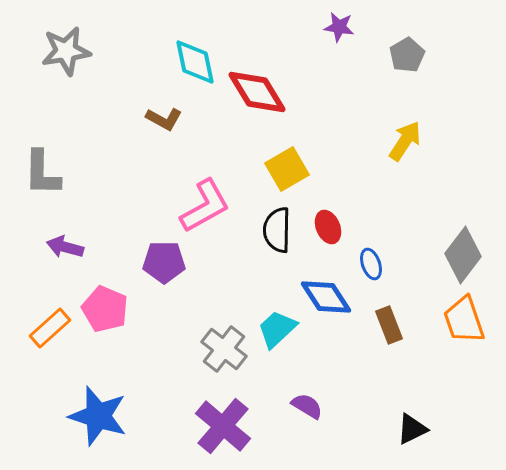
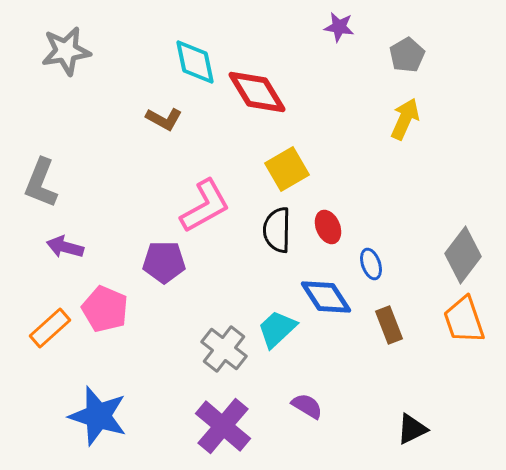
yellow arrow: moved 22 px up; rotated 9 degrees counterclockwise
gray L-shape: moved 1 px left, 10 px down; rotated 21 degrees clockwise
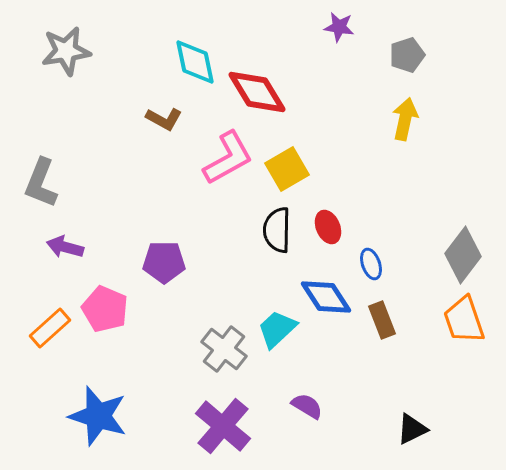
gray pentagon: rotated 12 degrees clockwise
yellow arrow: rotated 12 degrees counterclockwise
pink L-shape: moved 23 px right, 48 px up
brown rectangle: moved 7 px left, 5 px up
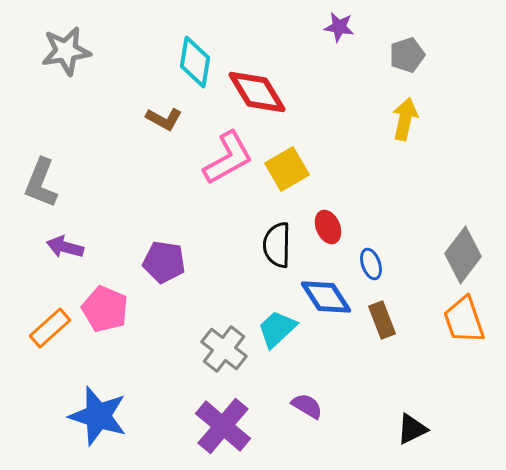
cyan diamond: rotated 21 degrees clockwise
black semicircle: moved 15 px down
purple pentagon: rotated 9 degrees clockwise
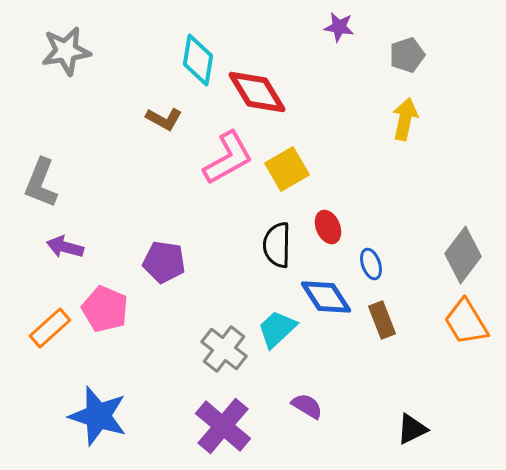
cyan diamond: moved 3 px right, 2 px up
orange trapezoid: moved 2 px right, 2 px down; rotated 12 degrees counterclockwise
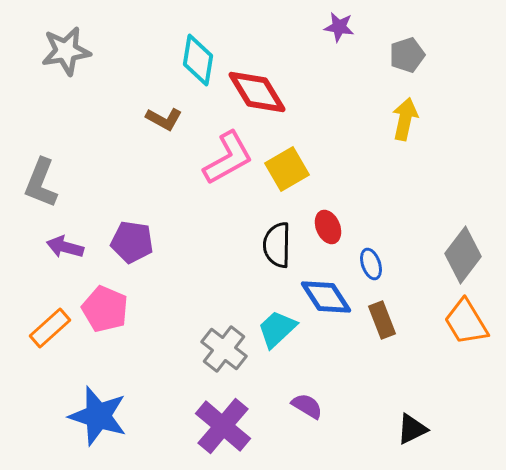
purple pentagon: moved 32 px left, 20 px up
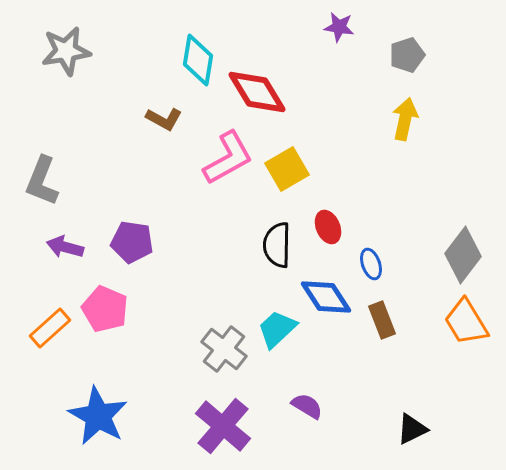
gray L-shape: moved 1 px right, 2 px up
blue star: rotated 12 degrees clockwise
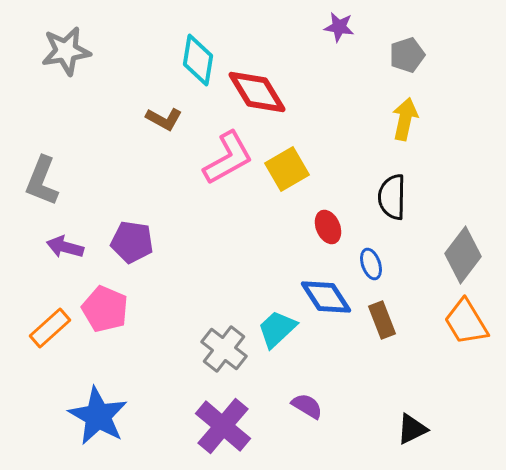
black semicircle: moved 115 px right, 48 px up
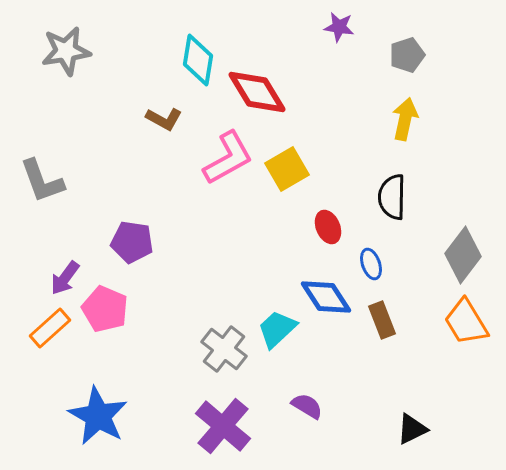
gray L-shape: rotated 42 degrees counterclockwise
purple arrow: moved 31 px down; rotated 69 degrees counterclockwise
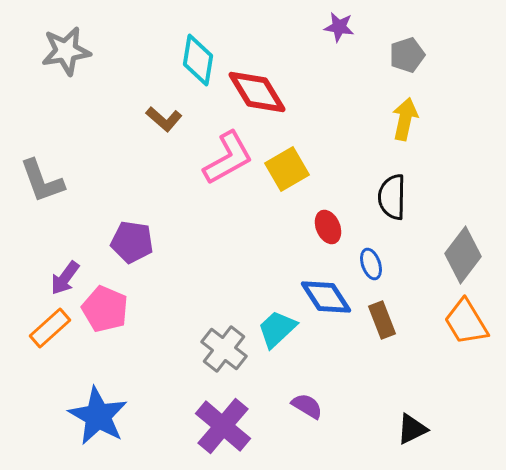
brown L-shape: rotated 12 degrees clockwise
